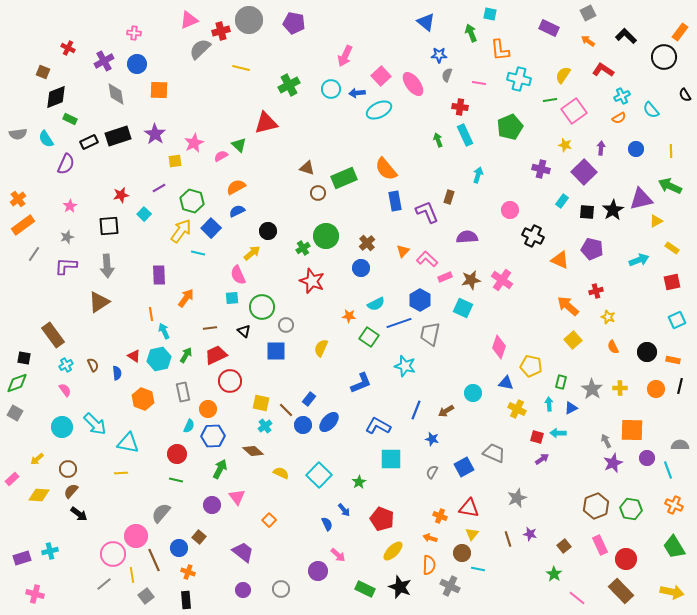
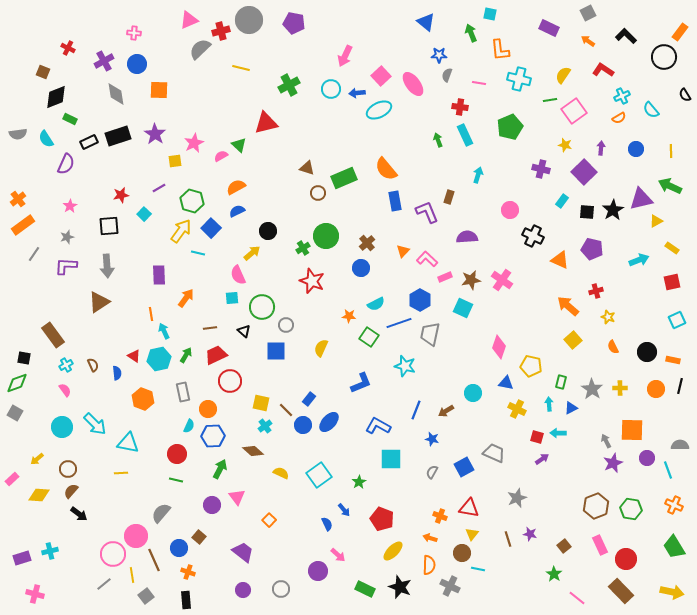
cyan square at (319, 475): rotated 10 degrees clockwise
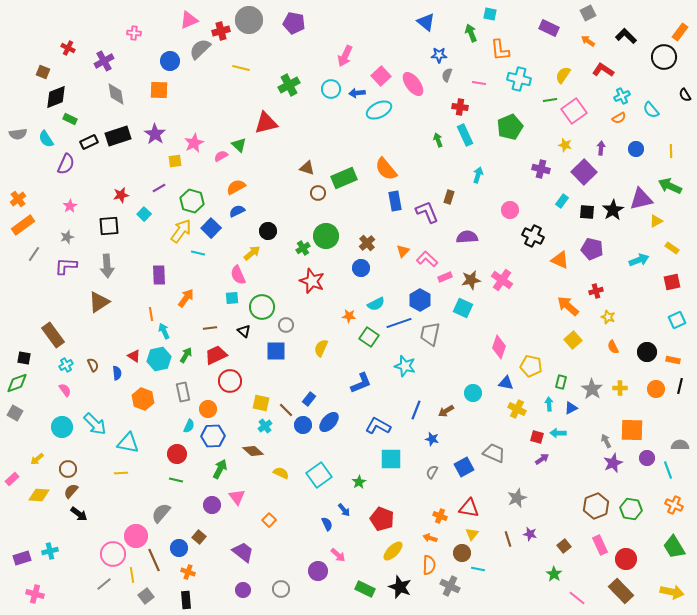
blue circle at (137, 64): moved 33 px right, 3 px up
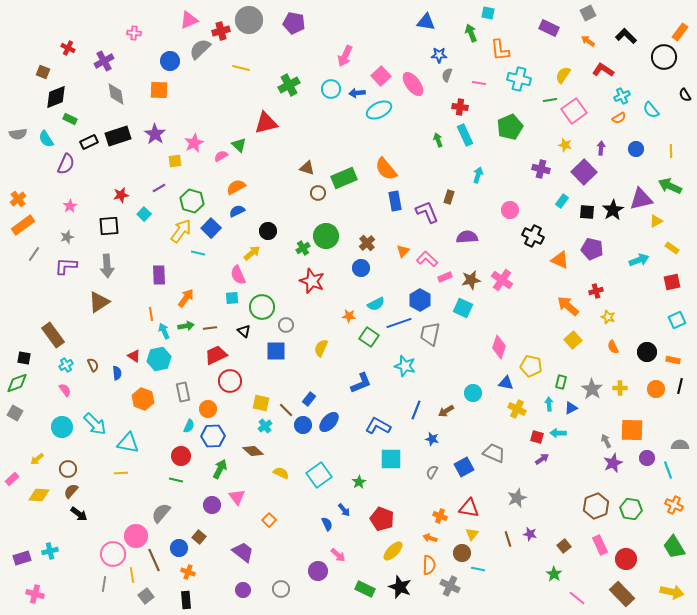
cyan square at (490, 14): moved 2 px left, 1 px up
blue triangle at (426, 22): rotated 30 degrees counterclockwise
green arrow at (186, 355): moved 29 px up; rotated 49 degrees clockwise
red circle at (177, 454): moved 4 px right, 2 px down
gray line at (104, 584): rotated 42 degrees counterclockwise
brown rectangle at (621, 591): moved 1 px right, 3 px down
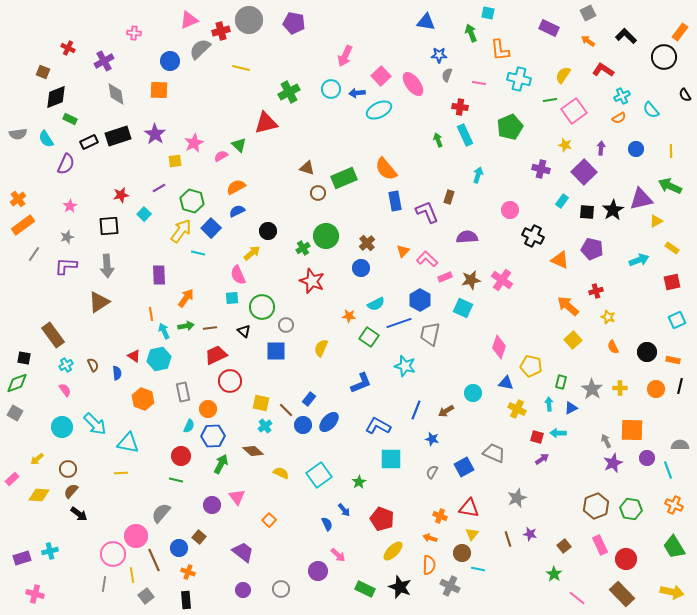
green cross at (289, 85): moved 7 px down
green arrow at (220, 469): moved 1 px right, 5 px up
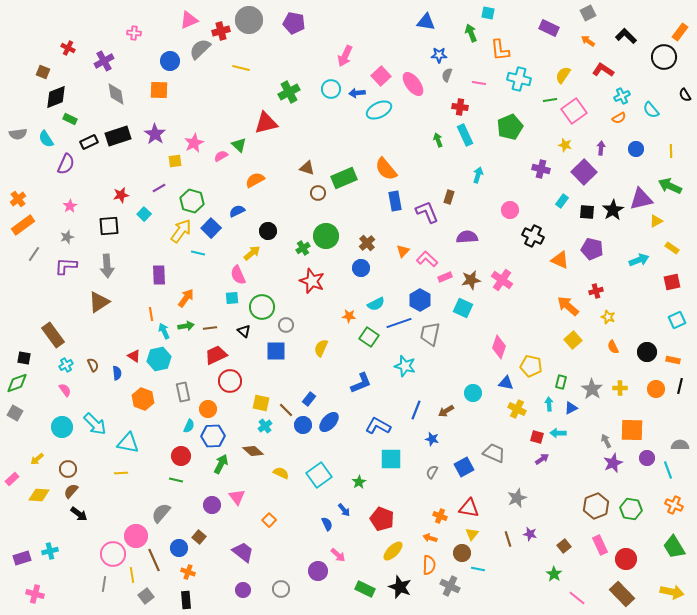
orange semicircle at (236, 187): moved 19 px right, 7 px up
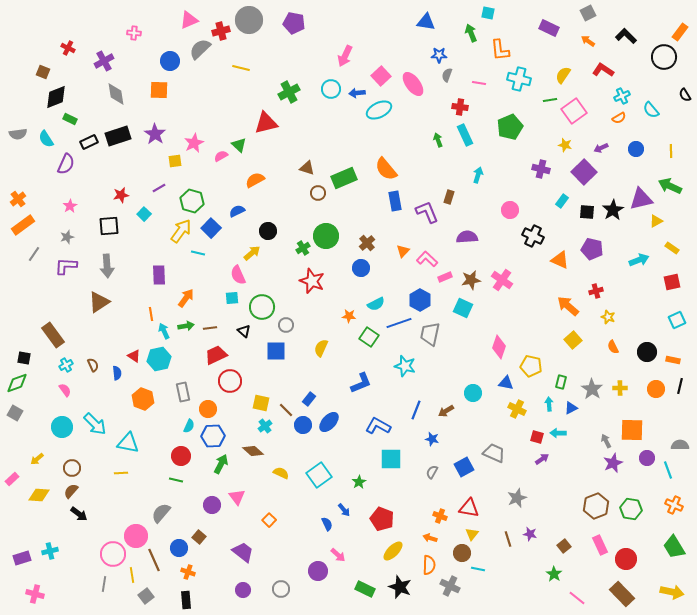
purple arrow at (601, 148): rotated 120 degrees counterclockwise
brown circle at (68, 469): moved 4 px right, 1 px up
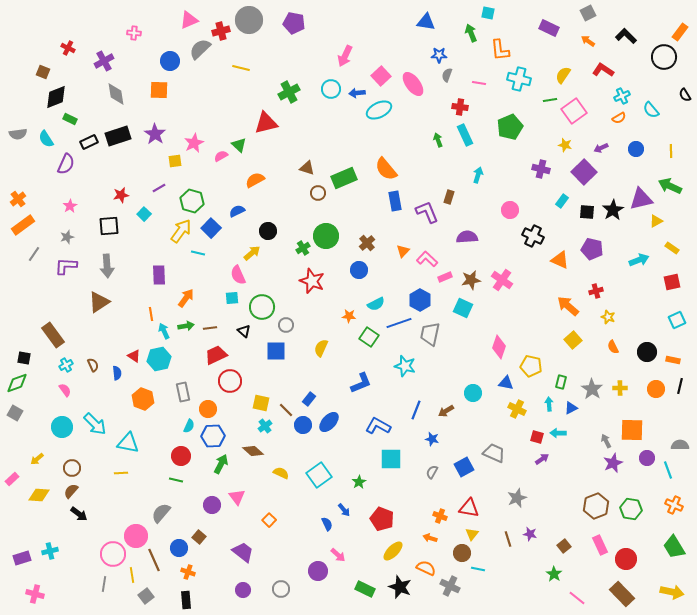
blue circle at (361, 268): moved 2 px left, 2 px down
orange semicircle at (429, 565): moved 3 px left, 3 px down; rotated 66 degrees counterclockwise
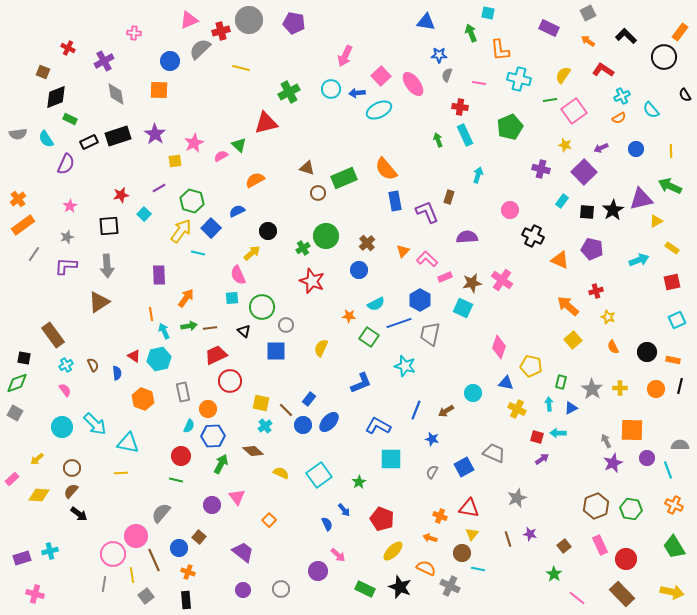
brown star at (471, 280): moved 1 px right, 3 px down
green arrow at (186, 326): moved 3 px right
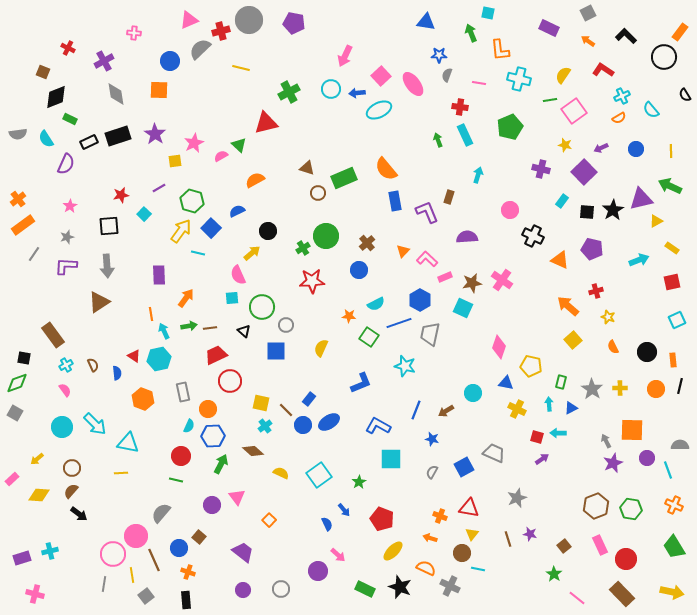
red star at (312, 281): rotated 25 degrees counterclockwise
orange rectangle at (673, 360): rotated 72 degrees clockwise
blue ellipse at (329, 422): rotated 15 degrees clockwise
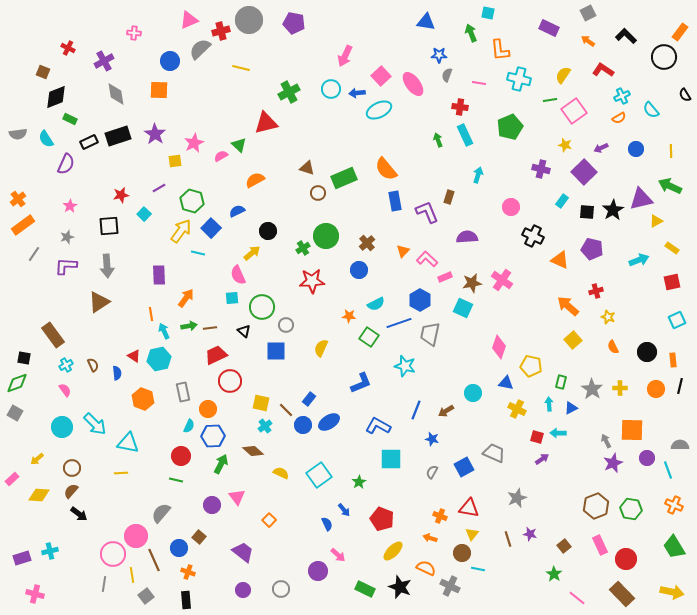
pink circle at (510, 210): moved 1 px right, 3 px up
